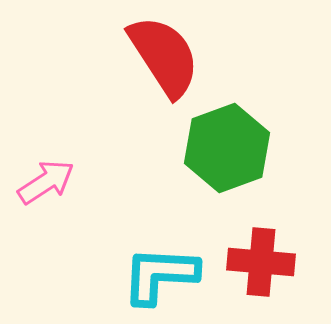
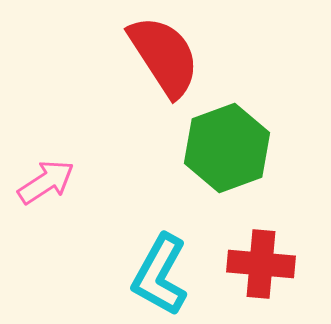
red cross: moved 2 px down
cyan L-shape: rotated 64 degrees counterclockwise
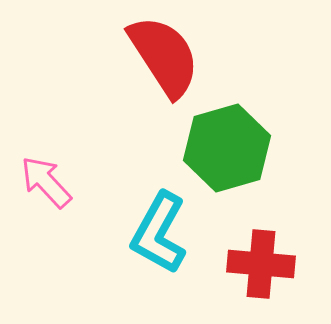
green hexagon: rotated 4 degrees clockwise
pink arrow: rotated 100 degrees counterclockwise
cyan L-shape: moved 1 px left, 42 px up
